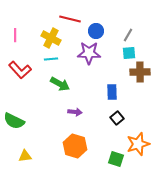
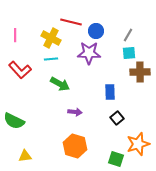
red line: moved 1 px right, 3 px down
blue rectangle: moved 2 px left
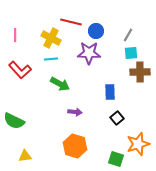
cyan square: moved 2 px right
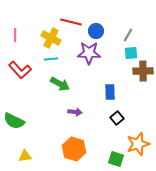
brown cross: moved 3 px right, 1 px up
orange hexagon: moved 1 px left, 3 px down
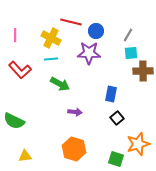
blue rectangle: moved 1 px right, 2 px down; rotated 14 degrees clockwise
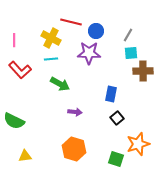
pink line: moved 1 px left, 5 px down
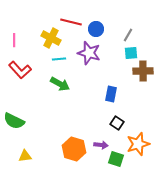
blue circle: moved 2 px up
purple star: rotated 15 degrees clockwise
cyan line: moved 8 px right
purple arrow: moved 26 px right, 33 px down
black square: moved 5 px down; rotated 16 degrees counterclockwise
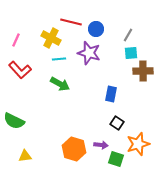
pink line: moved 2 px right; rotated 24 degrees clockwise
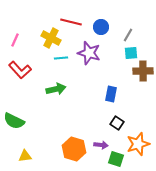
blue circle: moved 5 px right, 2 px up
pink line: moved 1 px left
cyan line: moved 2 px right, 1 px up
green arrow: moved 4 px left, 5 px down; rotated 42 degrees counterclockwise
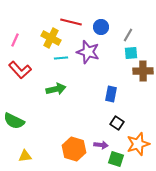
purple star: moved 1 px left, 1 px up
